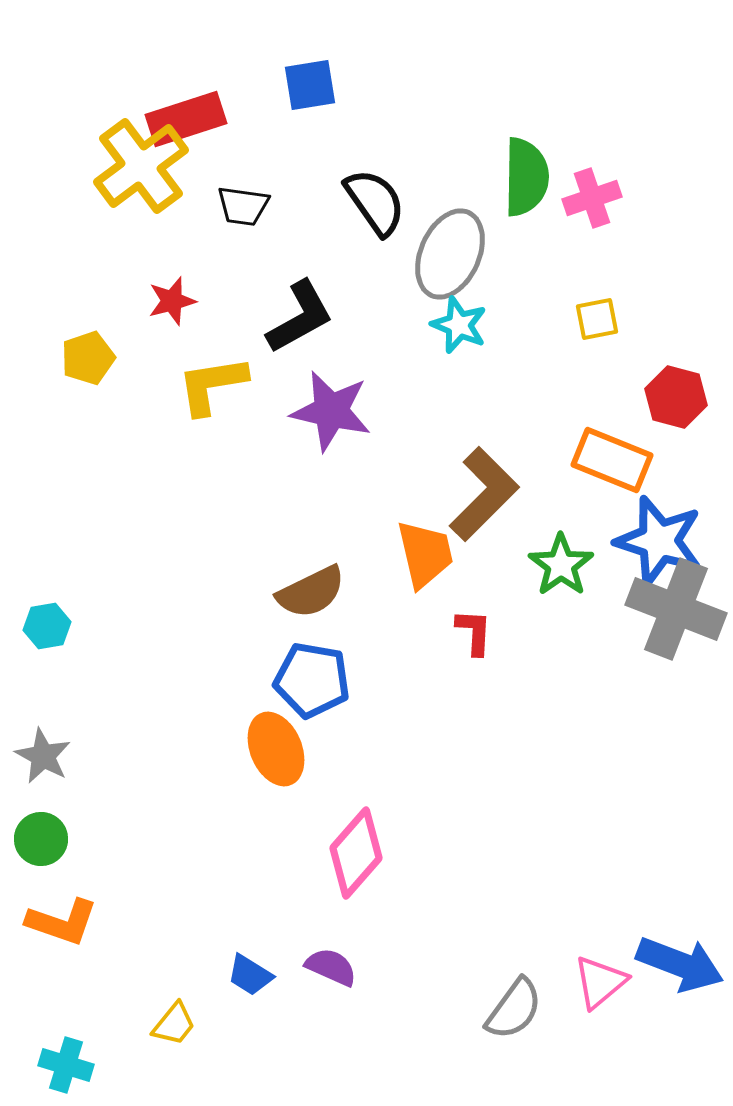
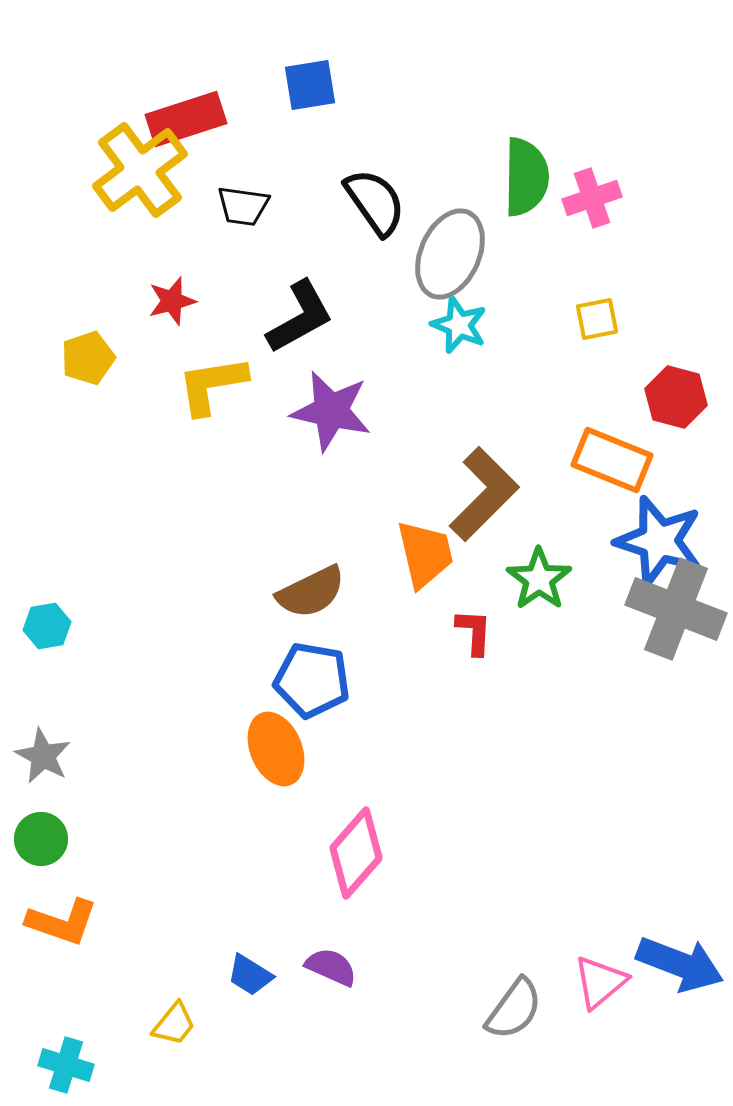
yellow cross: moved 1 px left, 4 px down
green star: moved 22 px left, 14 px down
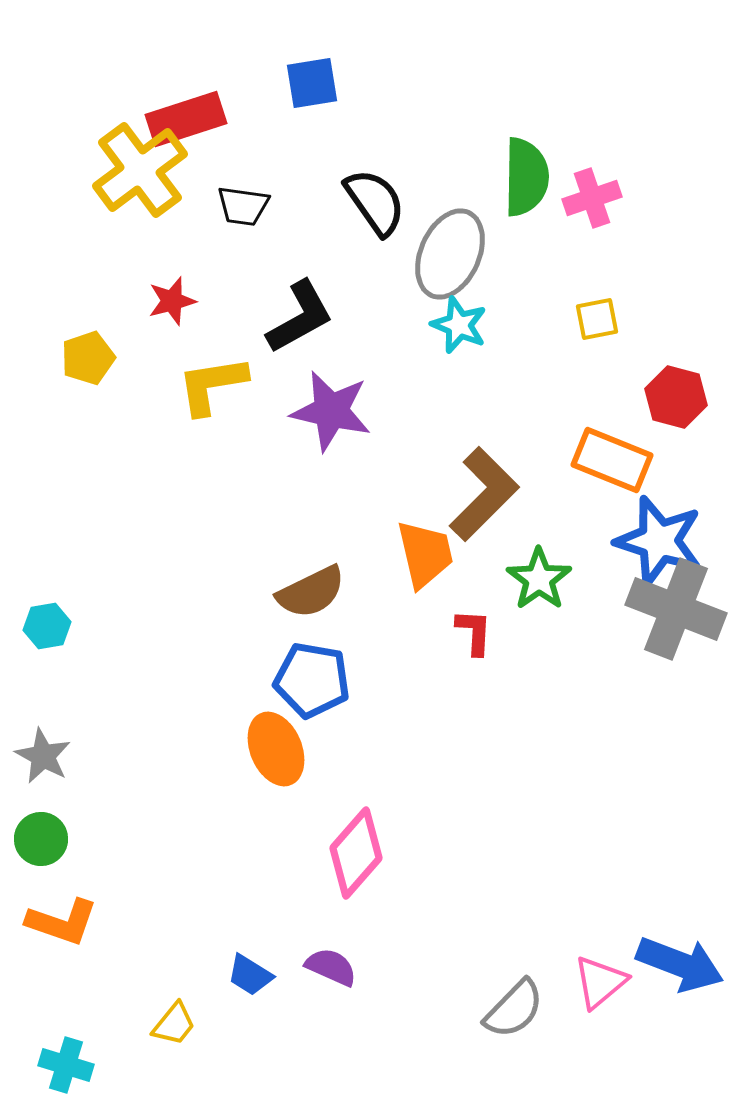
blue square: moved 2 px right, 2 px up
gray semicircle: rotated 8 degrees clockwise
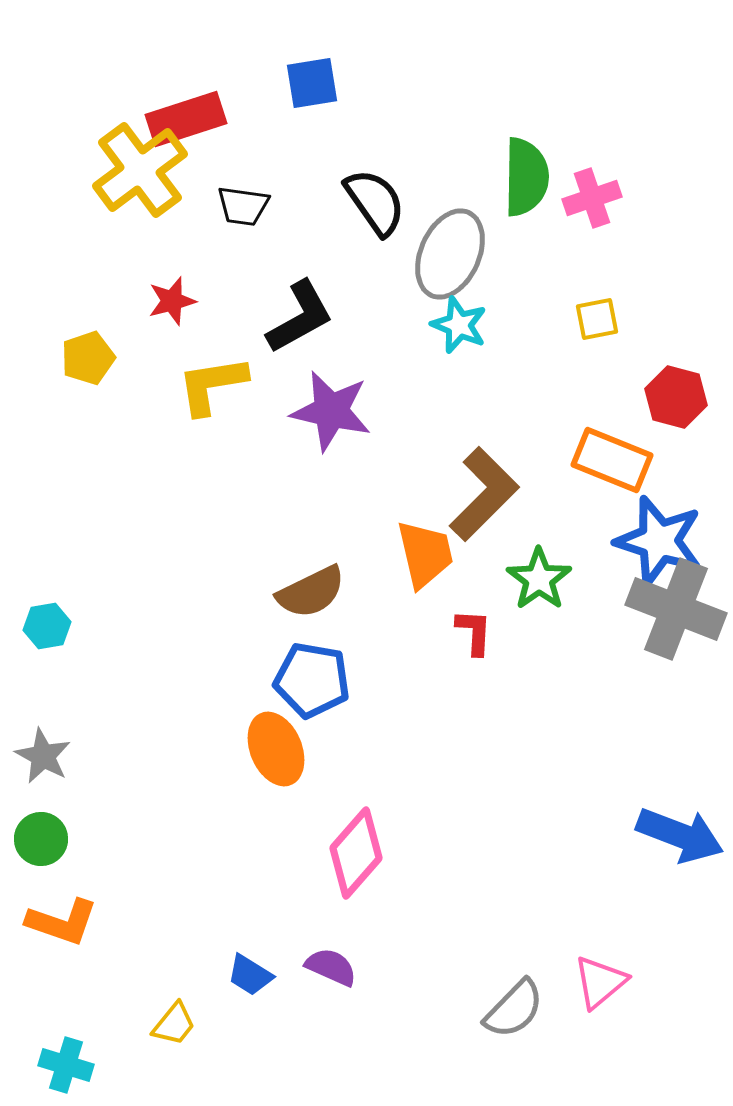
blue arrow: moved 129 px up
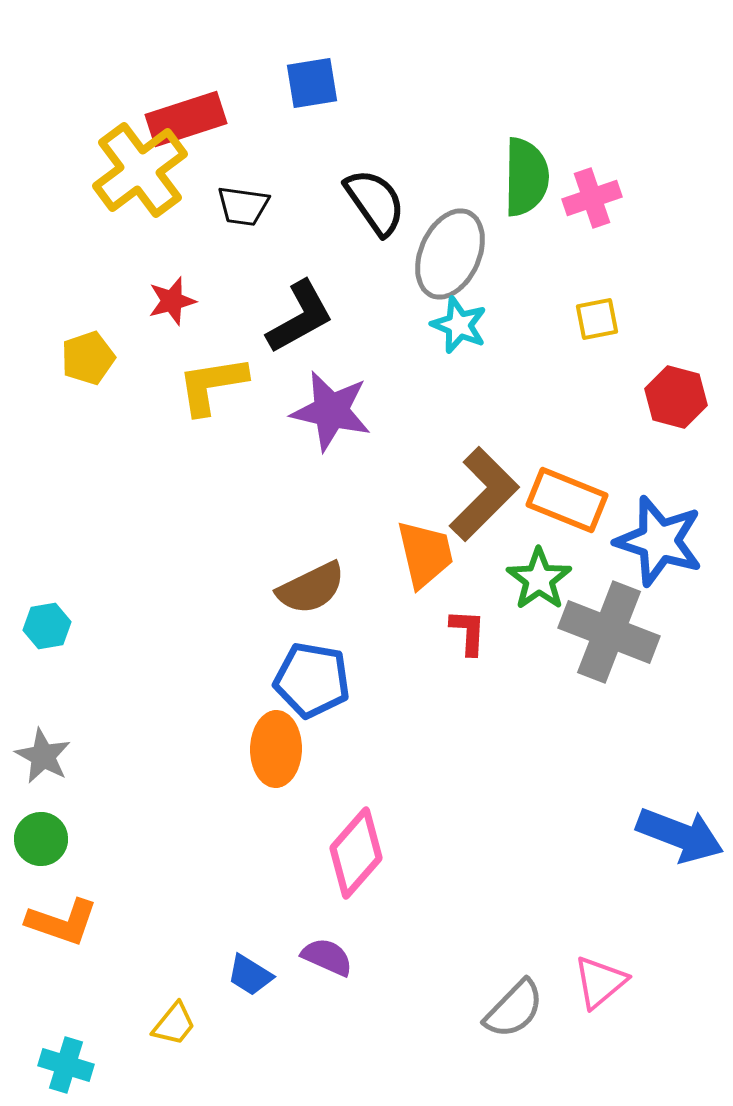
orange rectangle: moved 45 px left, 40 px down
brown semicircle: moved 4 px up
gray cross: moved 67 px left, 23 px down
red L-shape: moved 6 px left
orange ellipse: rotated 24 degrees clockwise
purple semicircle: moved 4 px left, 10 px up
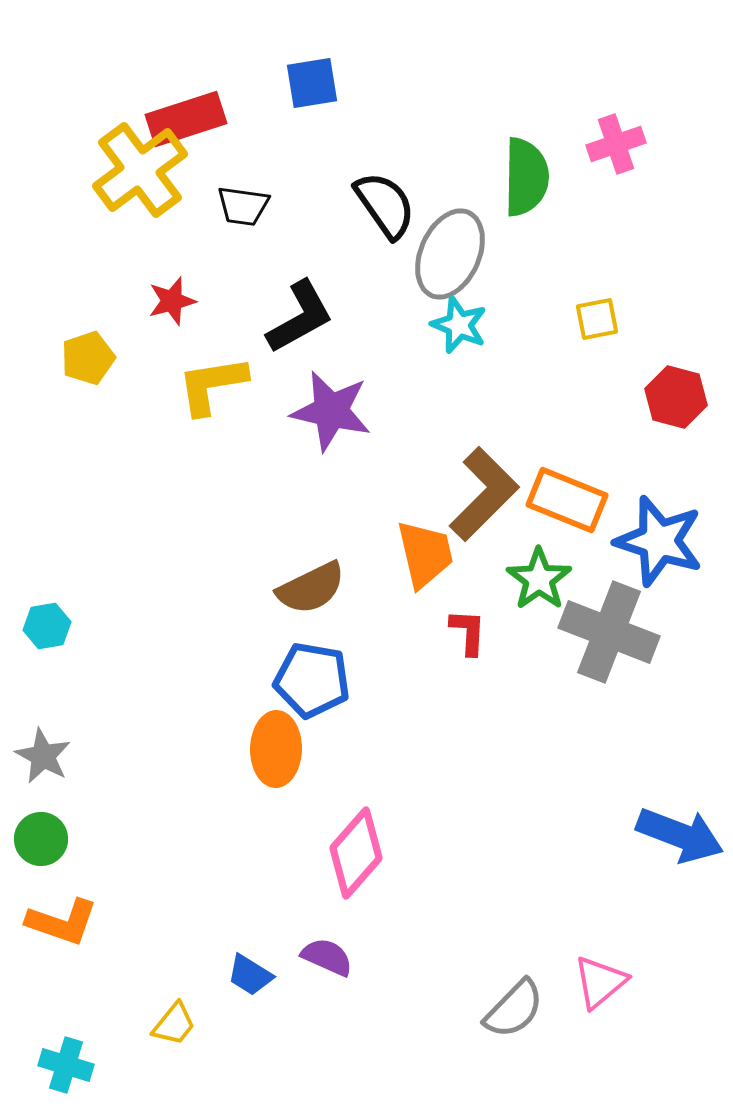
pink cross: moved 24 px right, 54 px up
black semicircle: moved 10 px right, 3 px down
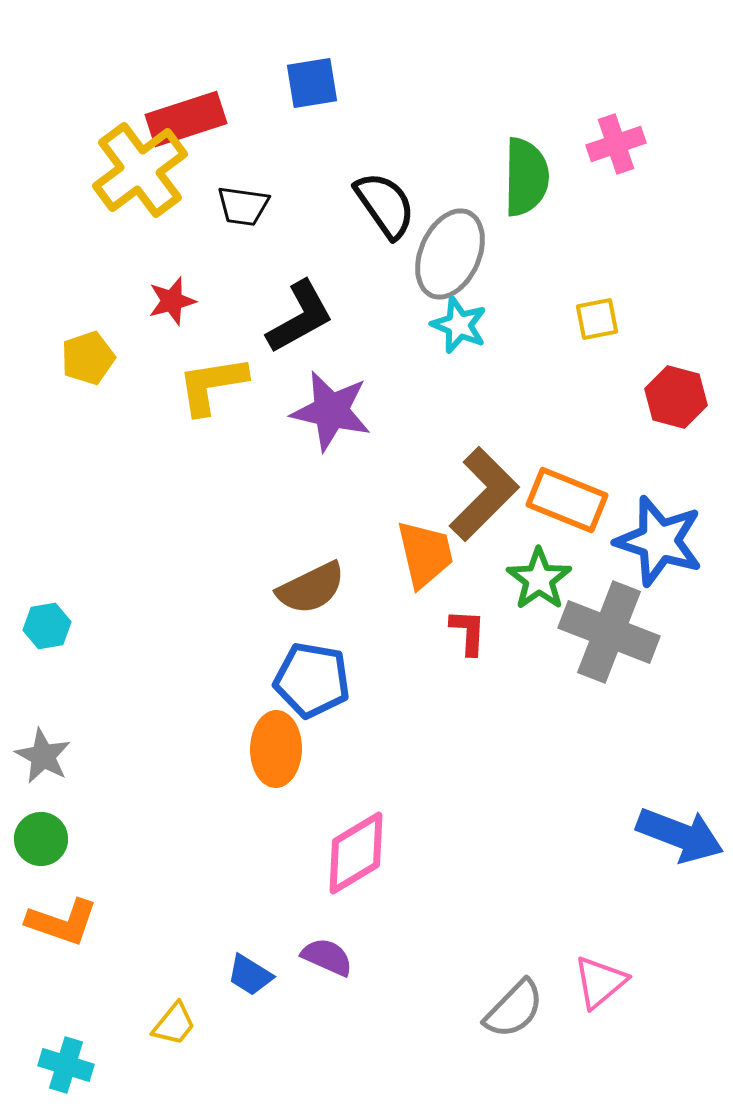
pink diamond: rotated 18 degrees clockwise
